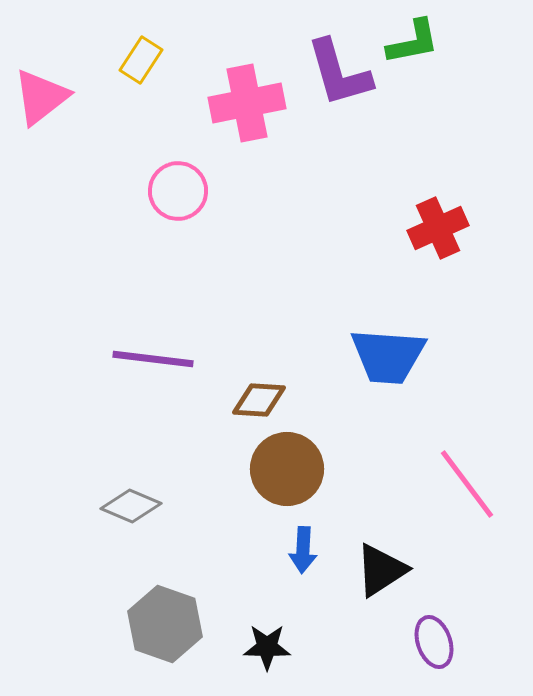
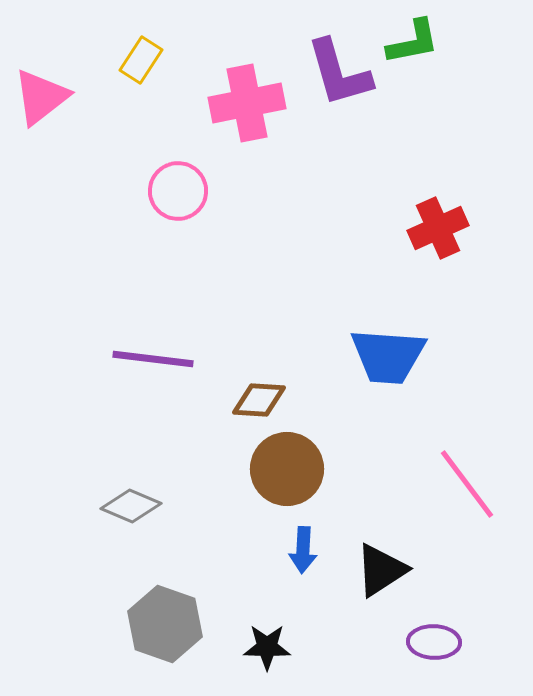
purple ellipse: rotated 69 degrees counterclockwise
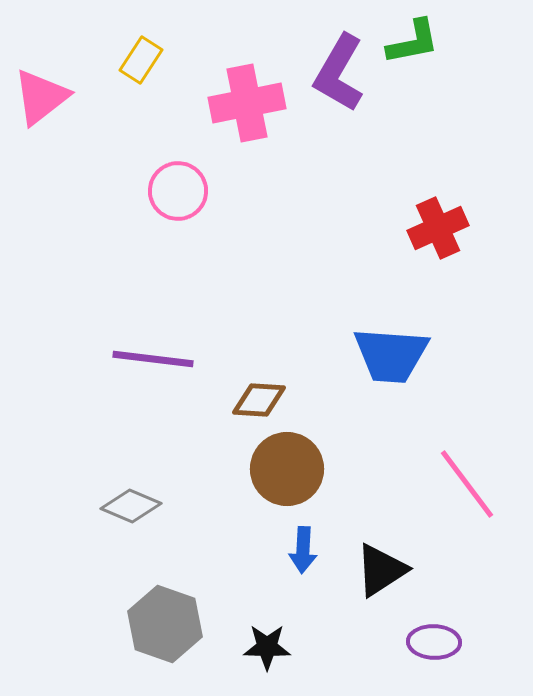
purple L-shape: rotated 46 degrees clockwise
blue trapezoid: moved 3 px right, 1 px up
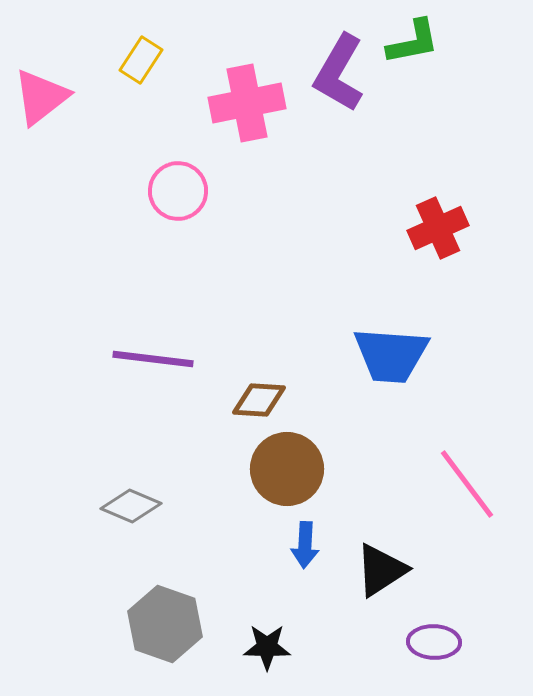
blue arrow: moved 2 px right, 5 px up
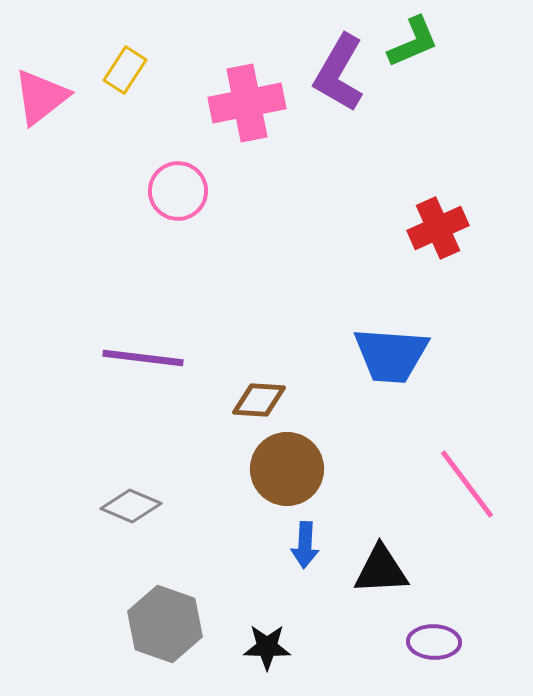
green L-shape: rotated 12 degrees counterclockwise
yellow rectangle: moved 16 px left, 10 px down
purple line: moved 10 px left, 1 px up
black triangle: rotated 30 degrees clockwise
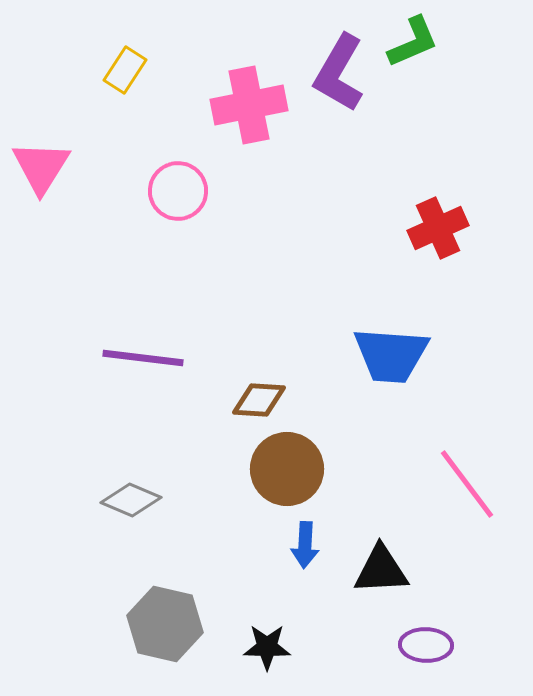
pink triangle: moved 70 px down; rotated 20 degrees counterclockwise
pink cross: moved 2 px right, 2 px down
gray diamond: moved 6 px up
gray hexagon: rotated 6 degrees counterclockwise
purple ellipse: moved 8 px left, 3 px down
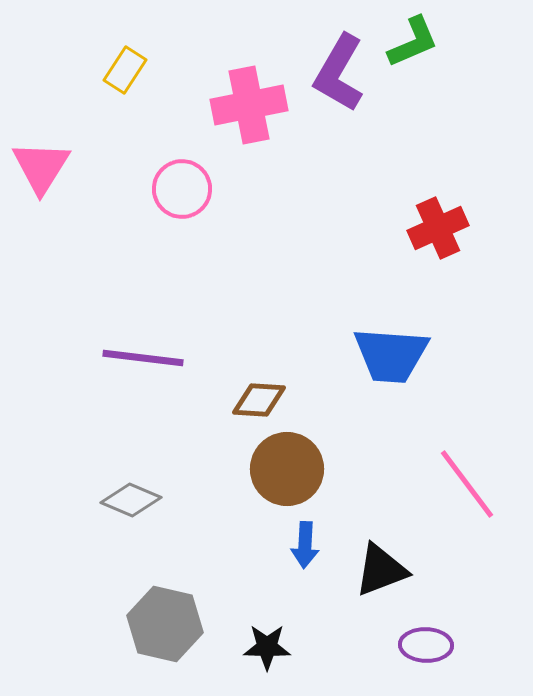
pink circle: moved 4 px right, 2 px up
black triangle: rotated 18 degrees counterclockwise
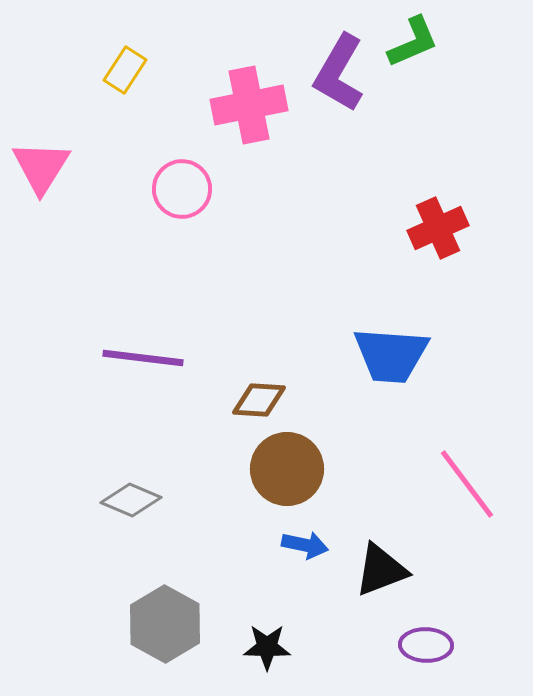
blue arrow: rotated 81 degrees counterclockwise
gray hexagon: rotated 16 degrees clockwise
